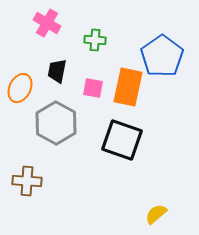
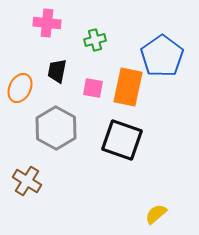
pink cross: rotated 24 degrees counterclockwise
green cross: rotated 20 degrees counterclockwise
gray hexagon: moved 5 px down
brown cross: rotated 28 degrees clockwise
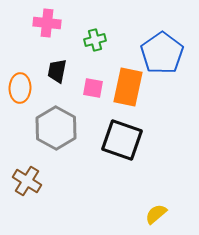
blue pentagon: moved 3 px up
orange ellipse: rotated 24 degrees counterclockwise
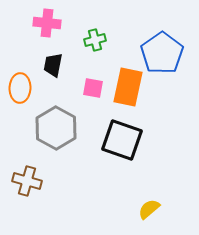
black trapezoid: moved 4 px left, 6 px up
brown cross: rotated 16 degrees counterclockwise
yellow semicircle: moved 7 px left, 5 px up
